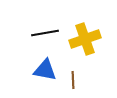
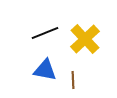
black line: rotated 12 degrees counterclockwise
yellow cross: rotated 24 degrees counterclockwise
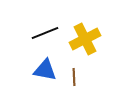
yellow cross: rotated 16 degrees clockwise
brown line: moved 1 px right, 3 px up
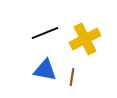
brown line: moved 2 px left; rotated 12 degrees clockwise
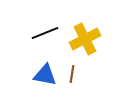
blue triangle: moved 5 px down
brown line: moved 3 px up
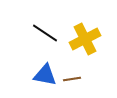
black line: rotated 56 degrees clockwise
brown line: moved 5 px down; rotated 72 degrees clockwise
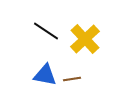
black line: moved 1 px right, 2 px up
yellow cross: rotated 16 degrees counterclockwise
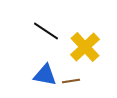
yellow cross: moved 8 px down
brown line: moved 1 px left, 2 px down
